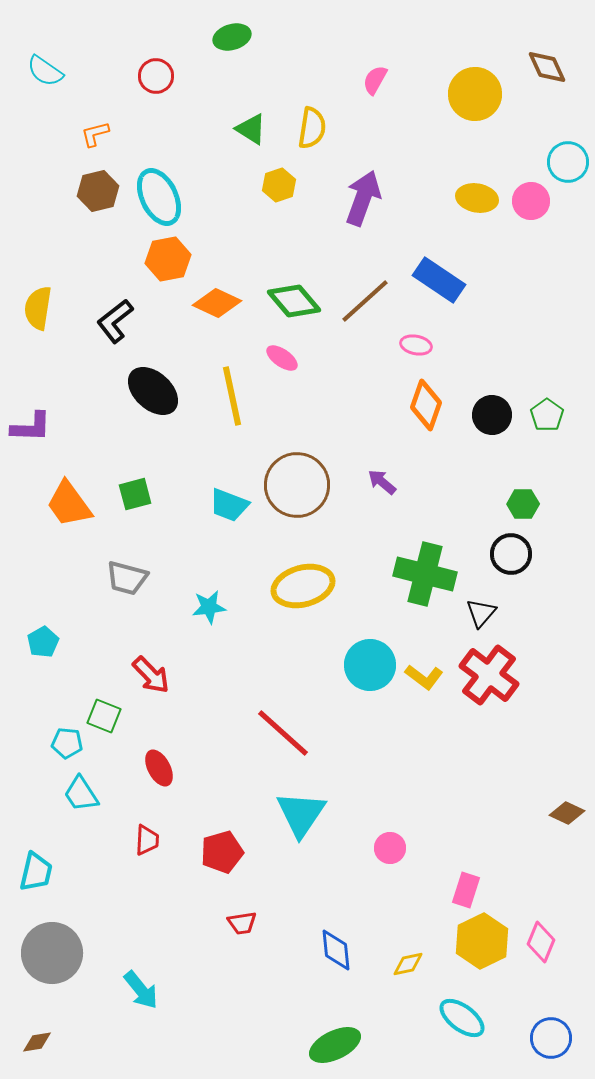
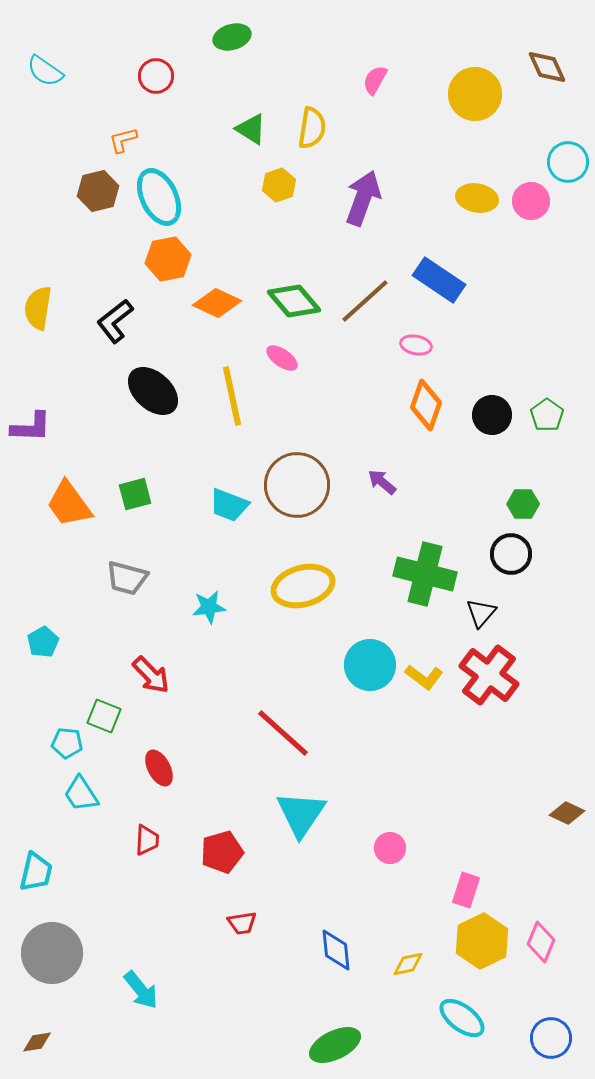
orange L-shape at (95, 134): moved 28 px right, 6 px down
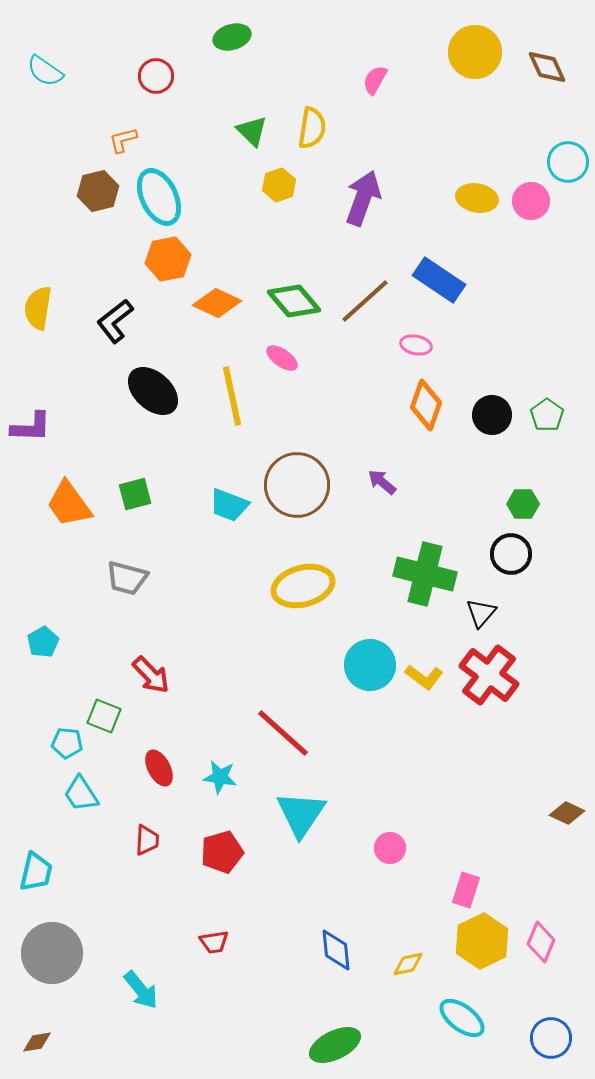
yellow circle at (475, 94): moved 42 px up
green triangle at (251, 129): moved 1 px right, 2 px down; rotated 12 degrees clockwise
cyan star at (209, 607): moved 11 px right, 170 px down; rotated 16 degrees clockwise
red trapezoid at (242, 923): moved 28 px left, 19 px down
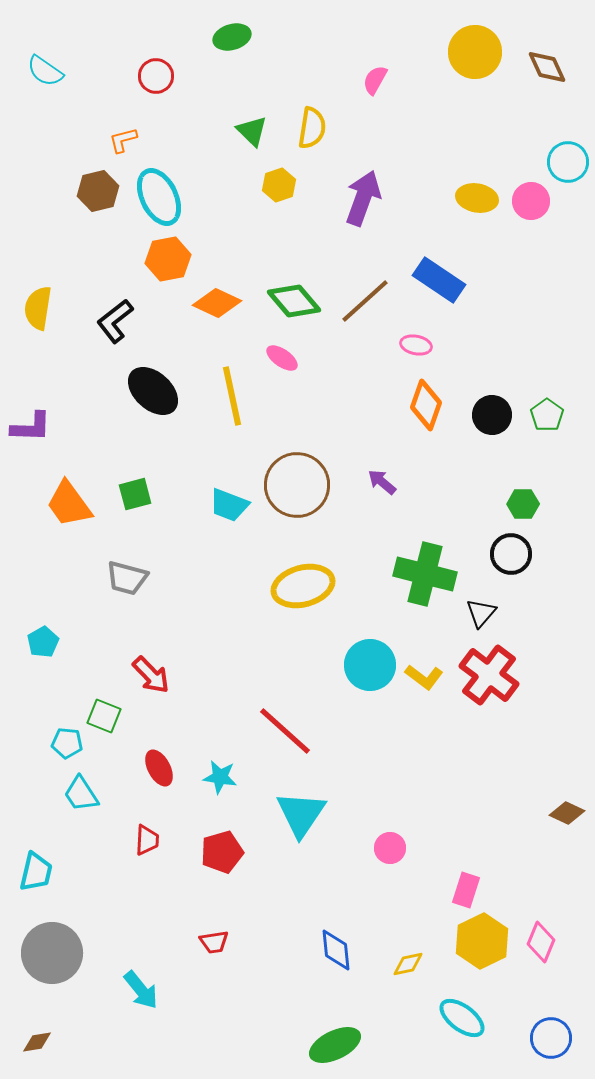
red line at (283, 733): moved 2 px right, 2 px up
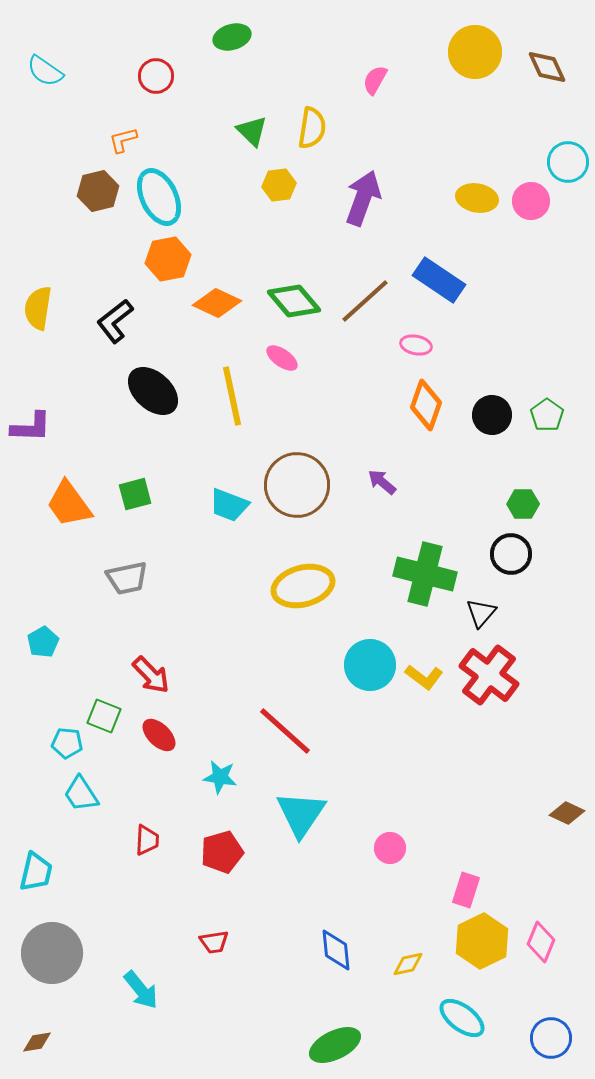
yellow hexagon at (279, 185): rotated 12 degrees clockwise
gray trapezoid at (127, 578): rotated 27 degrees counterclockwise
red ellipse at (159, 768): moved 33 px up; rotated 18 degrees counterclockwise
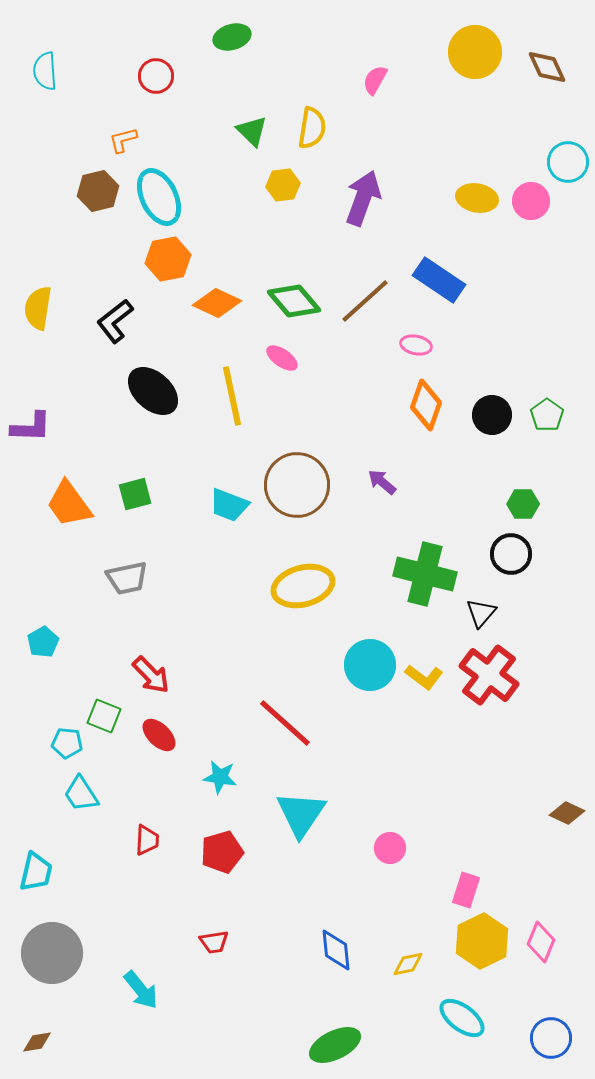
cyan semicircle at (45, 71): rotated 51 degrees clockwise
yellow hexagon at (279, 185): moved 4 px right
red line at (285, 731): moved 8 px up
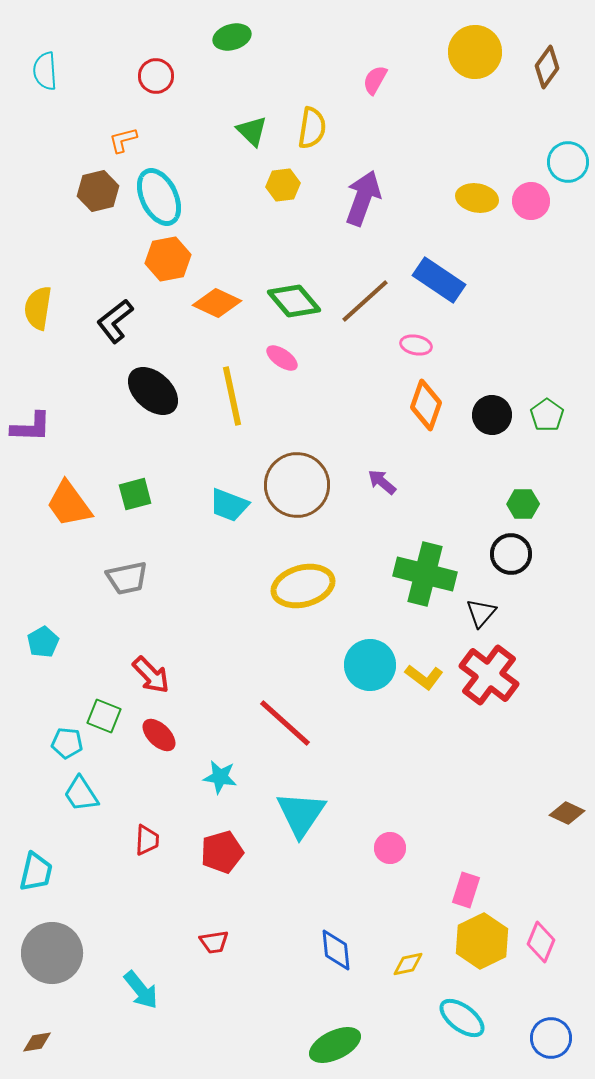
brown diamond at (547, 67): rotated 60 degrees clockwise
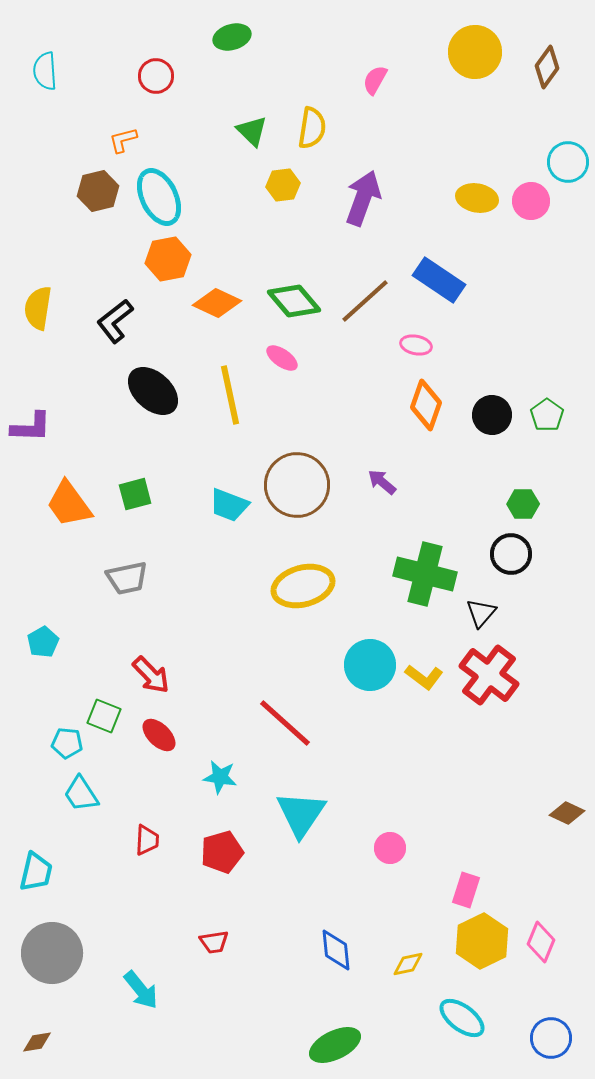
yellow line at (232, 396): moved 2 px left, 1 px up
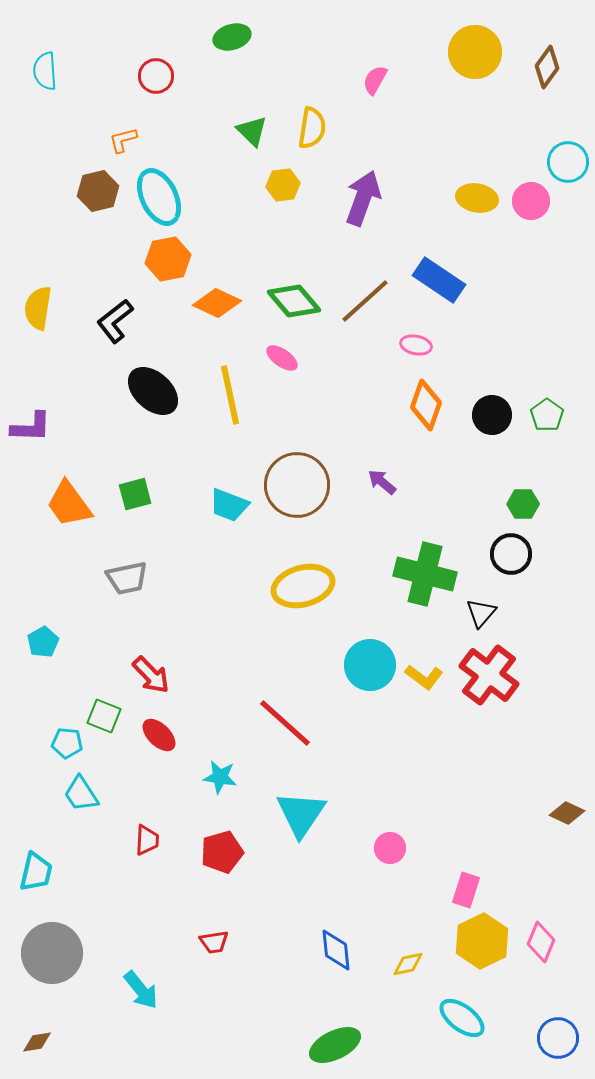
blue circle at (551, 1038): moved 7 px right
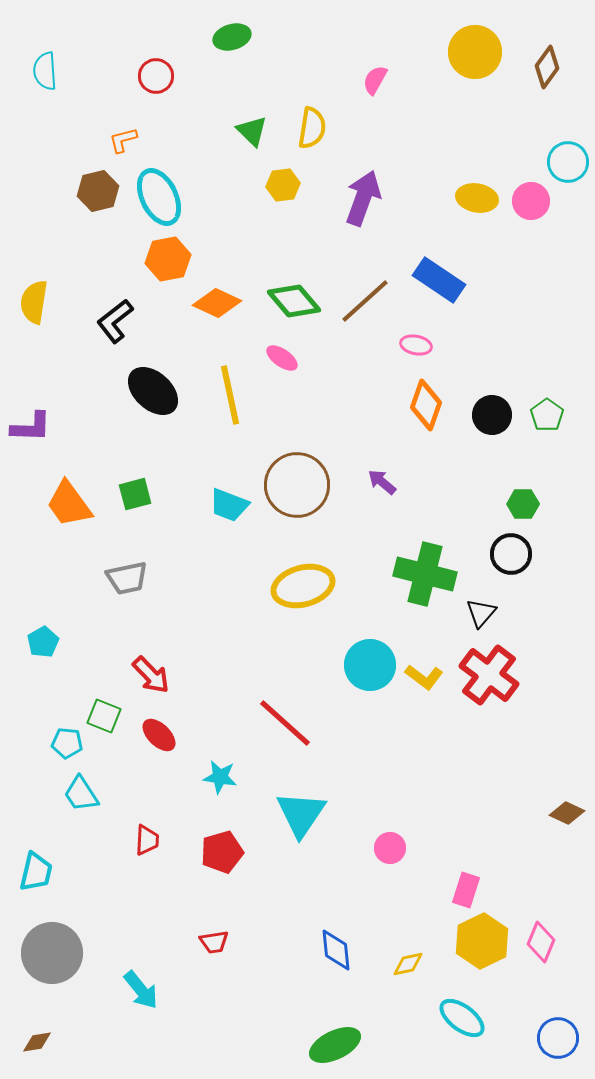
yellow semicircle at (38, 308): moved 4 px left, 6 px up
